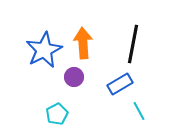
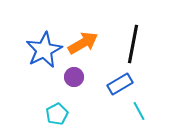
orange arrow: rotated 64 degrees clockwise
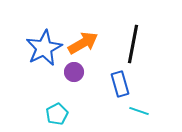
blue star: moved 2 px up
purple circle: moved 5 px up
blue rectangle: rotated 75 degrees counterclockwise
cyan line: rotated 42 degrees counterclockwise
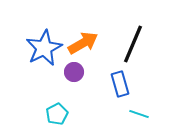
black line: rotated 12 degrees clockwise
cyan line: moved 3 px down
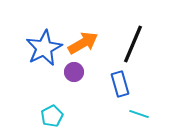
cyan pentagon: moved 5 px left, 2 px down
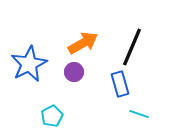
black line: moved 1 px left, 3 px down
blue star: moved 15 px left, 16 px down
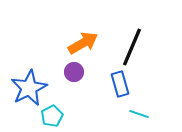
blue star: moved 24 px down
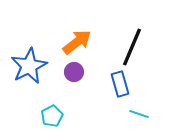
orange arrow: moved 6 px left, 1 px up; rotated 8 degrees counterclockwise
blue star: moved 22 px up
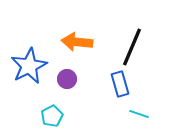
orange arrow: rotated 136 degrees counterclockwise
purple circle: moved 7 px left, 7 px down
